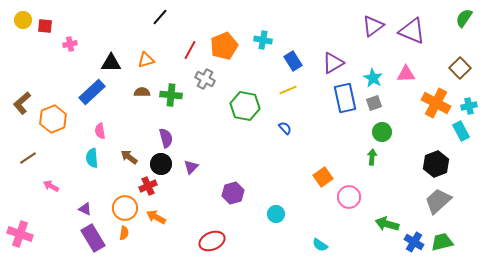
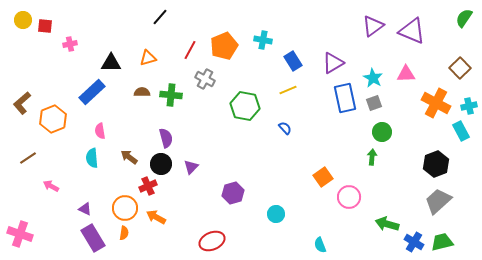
orange triangle at (146, 60): moved 2 px right, 2 px up
cyan semicircle at (320, 245): rotated 35 degrees clockwise
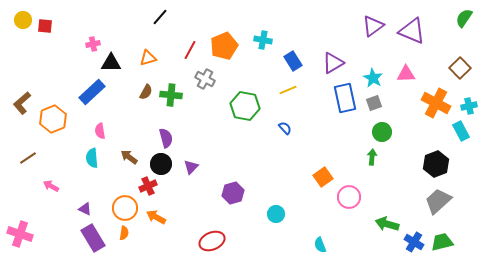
pink cross at (70, 44): moved 23 px right
brown semicircle at (142, 92): moved 4 px right; rotated 119 degrees clockwise
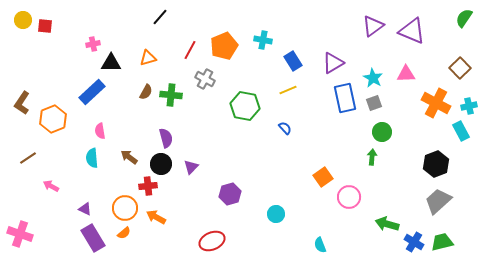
brown L-shape at (22, 103): rotated 15 degrees counterclockwise
red cross at (148, 186): rotated 18 degrees clockwise
purple hexagon at (233, 193): moved 3 px left, 1 px down
orange semicircle at (124, 233): rotated 40 degrees clockwise
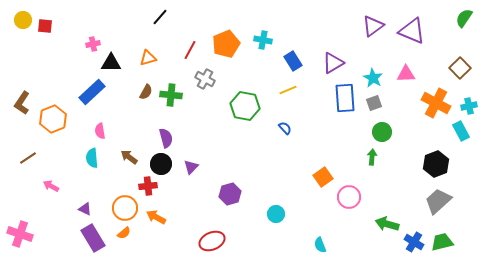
orange pentagon at (224, 46): moved 2 px right, 2 px up
blue rectangle at (345, 98): rotated 8 degrees clockwise
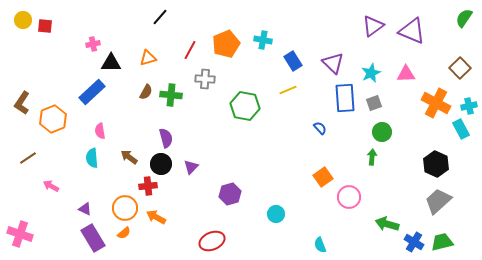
purple triangle at (333, 63): rotated 45 degrees counterclockwise
cyan star at (373, 78): moved 2 px left, 5 px up; rotated 18 degrees clockwise
gray cross at (205, 79): rotated 24 degrees counterclockwise
blue semicircle at (285, 128): moved 35 px right
cyan rectangle at (461, 131): moved 2 px up
black hexagon at (436, 164): rotated 15 degrees counterclockwise
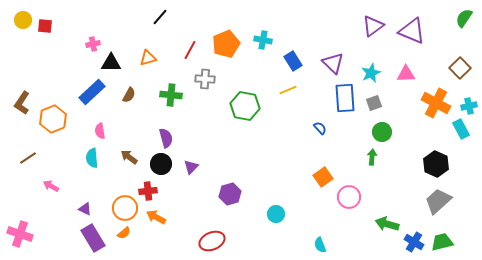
brown semicircle at (146, 92): moved 17 px left, 3 px down
red cross at (148, 186): moved 5 px down
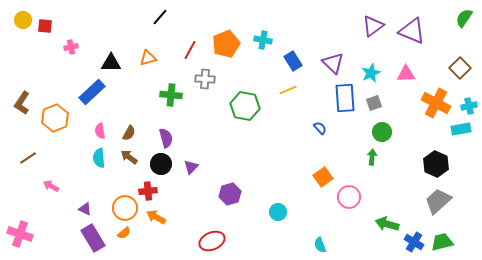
pink cross at (93, 44): moved 22 px left, 3 px down
brown semicircle at (129, 95): moved 38 px down
orange hexagon at (53, 119): moved 2 px right, 1 px up
cyan rectangle at (461, 129): rotated 72 degrees counterclockwise
cyan semicircle at (92, 158): moved 7 px right
cyan circle at (276, 214): moved 2 px right, 2 px up
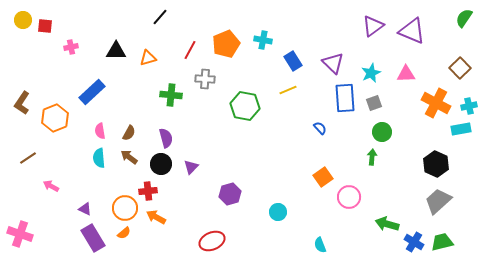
black triangle at (111, 63): moved 5 px right, 12 px up
